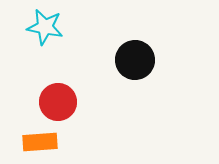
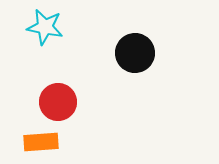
black circle: moved 7 px up
orange rectangle: moved 1 px right
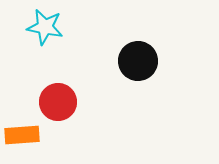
black circle: moved 3 px right, 8 px down
orange rectangle: moved 19 px left, 7 px up
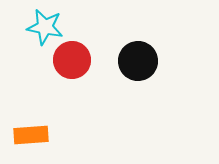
red circle: moved 14 px right, 42 px up
orange rectangle: moved 9 px right
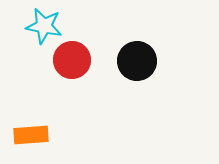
cyan star: moved 1 px left, 1 px up
black circle: moved 1 px left
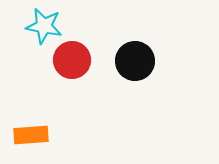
black circle: moved 2 px left
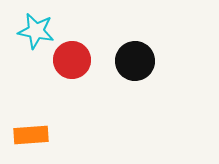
cyan star: moved 8 px left, 5 px down
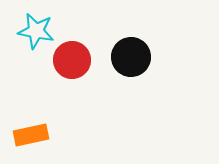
black circle: moved 4 px left, 4 px up
orange rectangle: rotated 8 degrees counterclockwise
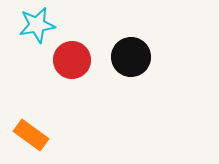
cyan star: moved 1 px right, 6 px up; rotated 21 degrees counterclockwise
orange rectangle: rotated 48 degrees clockwise
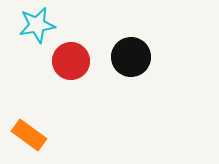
red circle: moved 1 px left, 1 px down
orange rectangle: moved 2 px left
